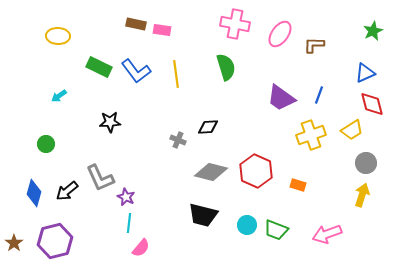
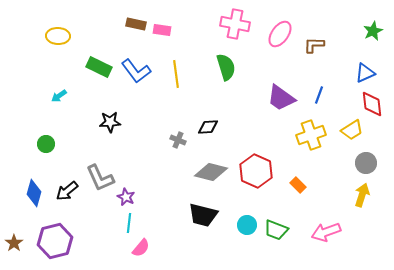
red diamond: rotated 8 degrees clockwise
orange rectangle: rotated 28 degrees clockwise
pink arrow: moved 1 px left, 2 px up
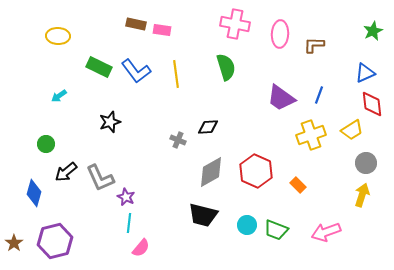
pink ellipse: rotated 32 degrees counterclockwise
black star: rotated 15 degrees counterclockwise
gray diamond: rotated 44 degrees counterclockwise
black arrow: moved 1 px left, 19 px up
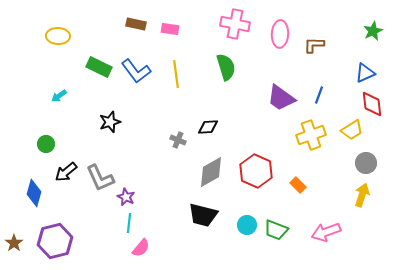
pink rectangle: moved 8 px right, 1 px up
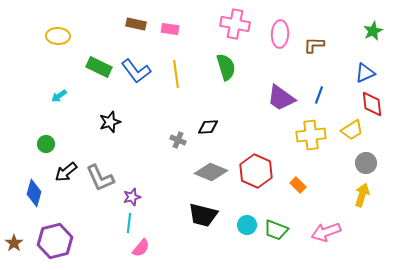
yellow cross: rotated 12 degrees clockwise
gray diamond: rotated 52 degrees clockwise
purple star: moved 6 px right; rotated 30 degrees clockwise
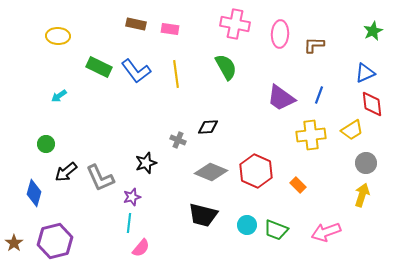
green semicircle: rotated 12 degrees counterclockwise
black star: moved 36 px right, 41 px down
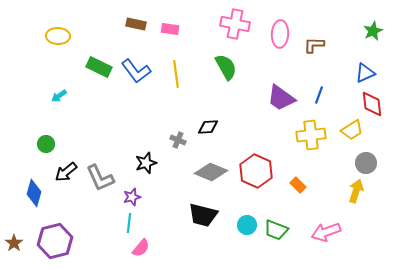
yellow arrow: moved 6 px left, 4 px up
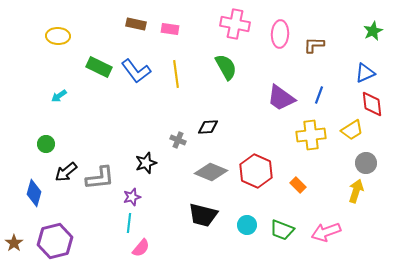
gray L-shape: rotated 72 degrees counterclockwise
green trapezoid: moved 6 px right
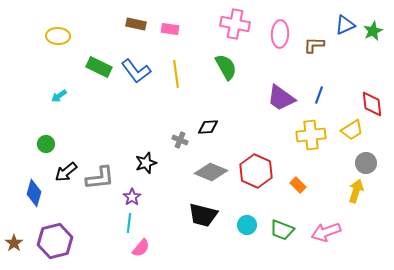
blue triangle: moved 20 px left, 48 px up
gray cross: moved 2 px right
purple star: rotated 18 degrees counterclockwise
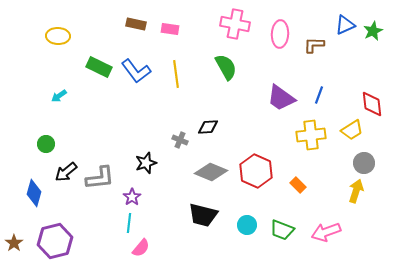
gray circle: moved 2 px left
